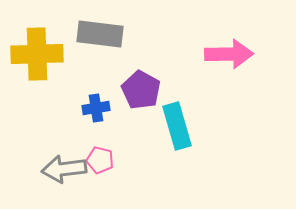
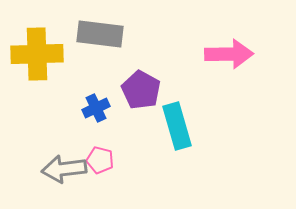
blue cross: rotated 16 degrees counterclockwise
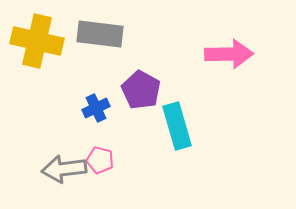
yellow cross: moved 13 px up; rotated 15 degrees clockwise
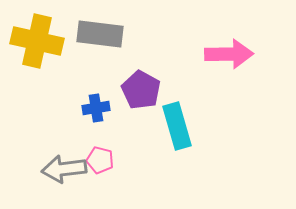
blue cross: rotated 16 degrees clockwise
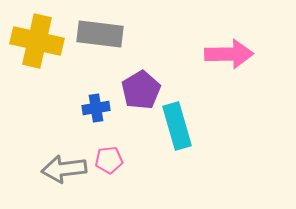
purple pentagon: rotated 12 degrees clockwise
pink pentagon: moved 9 px right; rotated 20 degrees counterclockwise
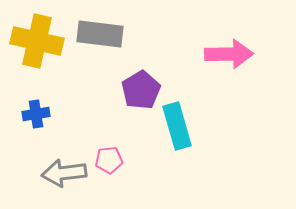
blue cross: moved 60 px left, 6 px down
gray arrow: moved 4 px down
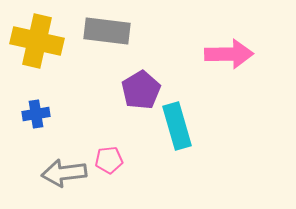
gray rectangle: moved 7 px right, 3 px up
